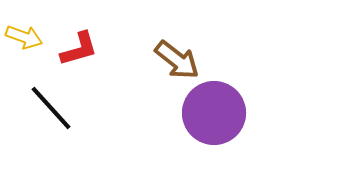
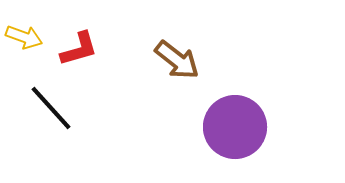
purple circle: moved 21 px right, 14 px down
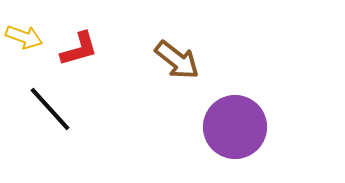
black line: moved 1 px left, 1 px down
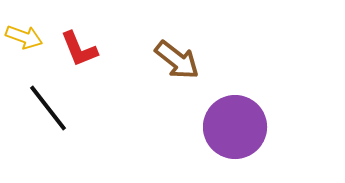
red L-shape: rotated 84 degrees clockwise
black line: moved 2 px left, 1 px up; rotated 4 degrees clockwise
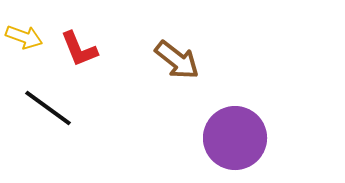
black line: rotated 16 degrees counterclockwise
purple circle: moved 11 px down
